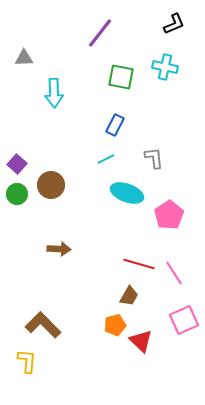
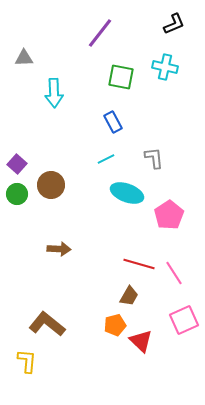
blue rectangle: moved 2 px left, 3 px up; rotated 55 degrees counterclockwise
brown L-shape: moved 4 px right, 1 px up; rotated 6 degrees counterclockwise
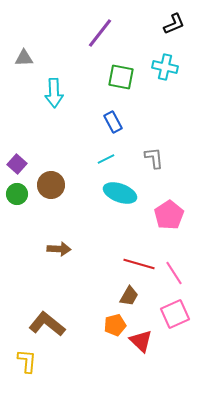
cyan ellipse: moved 7 px left
pink square: moved 9 px left, 6 px up
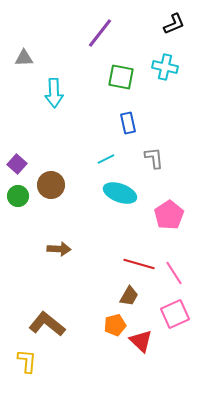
blue rectangle: moved 15 px right, 1 px down; rotated 15 degrees clockwise
green circle: moved 1 px right, 2 px down
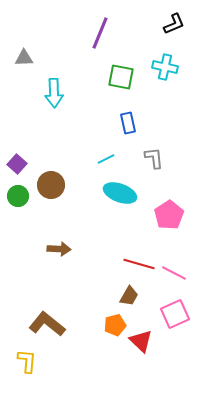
purple line: rotated 16 degrees counterclockwise
pink line: rotated 30 degrees counterclockwise
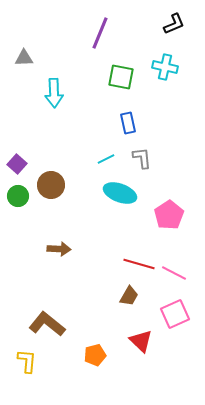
gray L-shape: moved 12 px left
orange pentagon: moved 20 px left, 30 px down
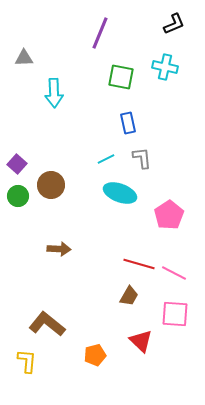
pink square: rotated 28 degrees clockwise
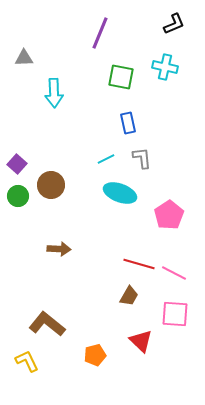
yellow L-shape: rotated 30 degrees counterclockwise
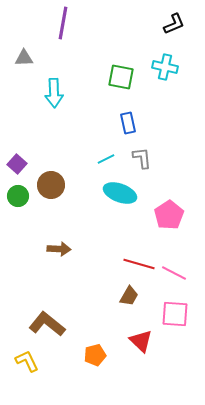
purple line: moved 37 px left, 10 px up; rotated 12 degrees counterclockwise
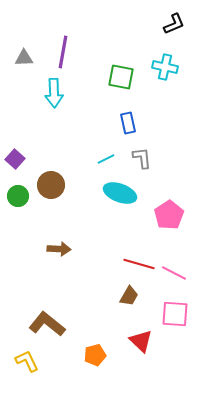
purple line: moved 29 px down
purple square: moved 2 px left, 5 px up
